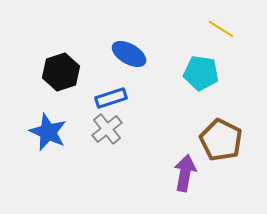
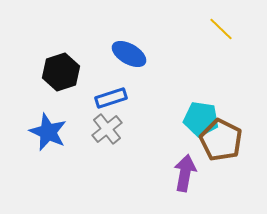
yellow line: rotated 12 degrees clockwise
cyan pentagon: moved 46 px down
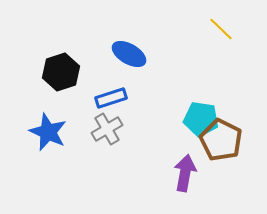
gray cross: rotated 8 degrees clockwise
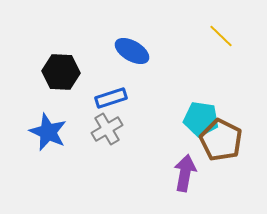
yellow line: moved 7 px down
blue ellipse: moved 3 px right, 3 px up
black hexagon: rotated 21 degrees clockwise
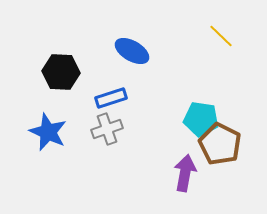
gray cross: rotated 12 degrees clockwise
brown pentagon: moved 1 px left, 4 px down
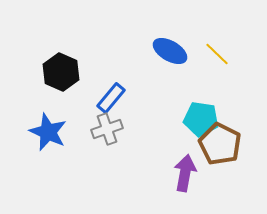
yellow line: moved 4 px left, 18 px down
blue ellipse: moved 38 px right
black hexagon: rotated 21 degrees clockwise
blue rectangle: rotated 32 degrees counterclockwise
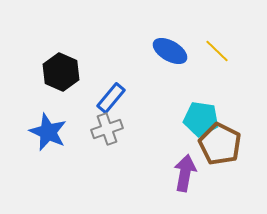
yellow line: moved 3 px up
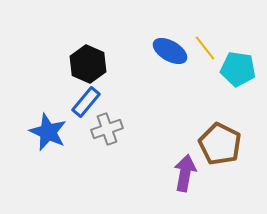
yellow line: moved 12 px left, 3 px up; rotated 8 degrees clockwise
black hexagon: moved 27 px right, 8 px up
blue rectangle: moved 25 px left, 4 px down
cyan pentagon: moved 37 px right, 50 px up
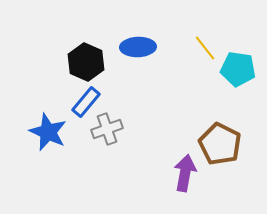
blue ellipse: moved 32 px left, 4 px up; rotated 32 degrees counterclockwise
black hexagon: moved 2 px left, 2 px up
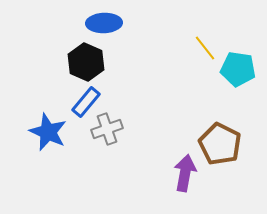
blue ellipse: moved 34 px left, 24 px up
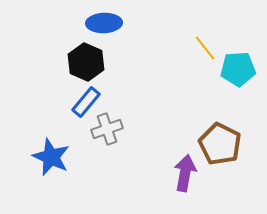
cyan pentagon: rotated 12 degrees counterclockwise
blue star: moved 3 px right, 25 px down
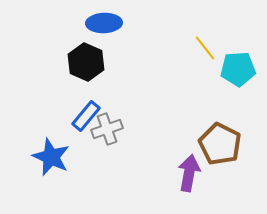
blue rectangle: moved 14 px down
purple arrow: moved 4 px right
